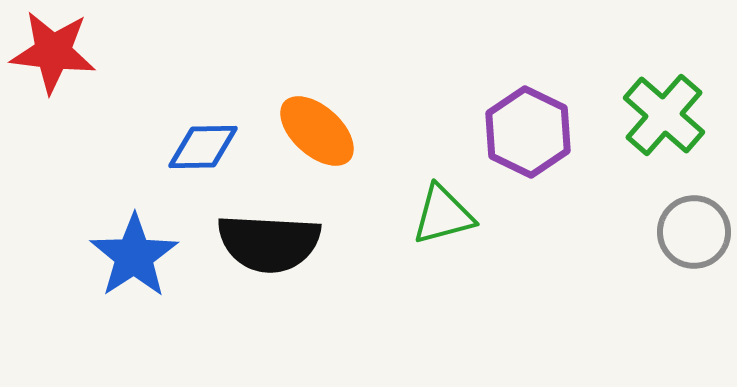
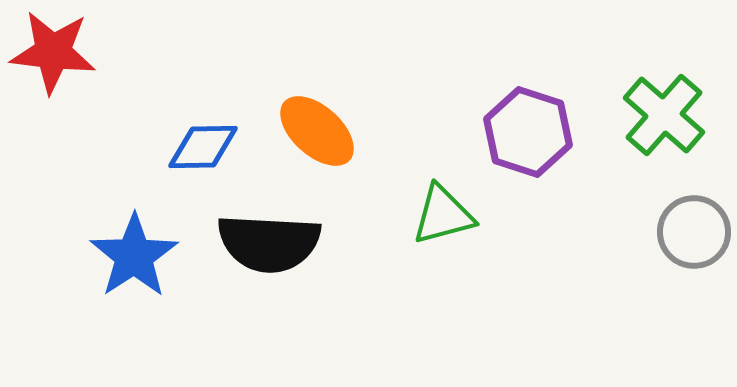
purple hexagon: rotated 8 degrees counterclockwise
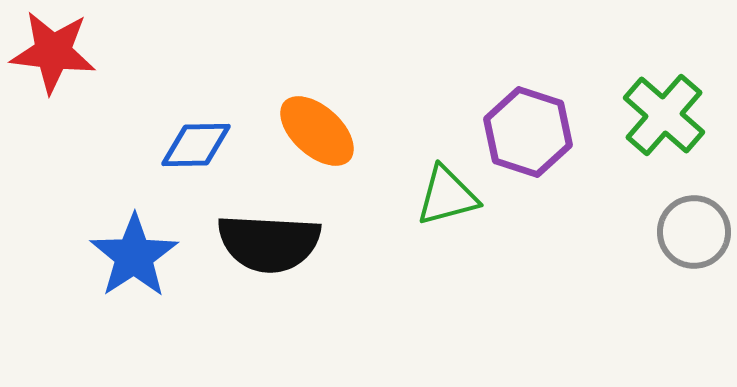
blue diamond: moved 7 px left, 2 px up
green triangle: moved 4 px right, 19 px up
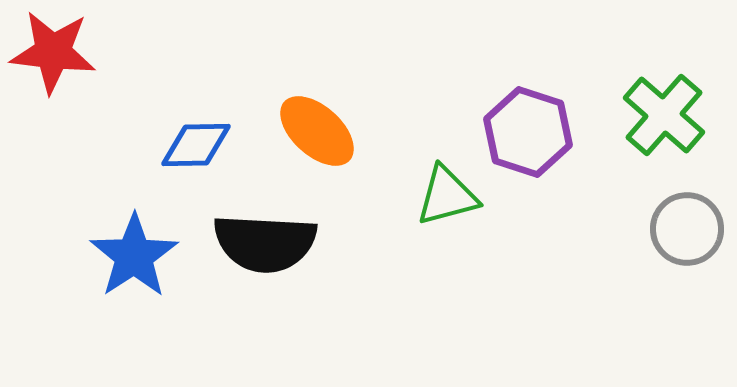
gray circle: moved 7 px left, 3 px up
black semicircle: moved 4 px left
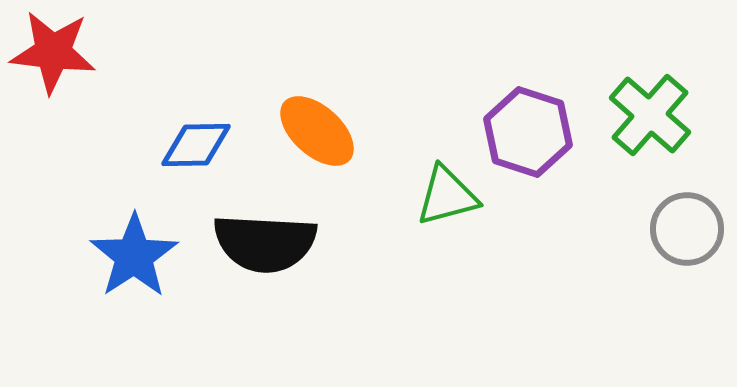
green cross: moved 14 px left
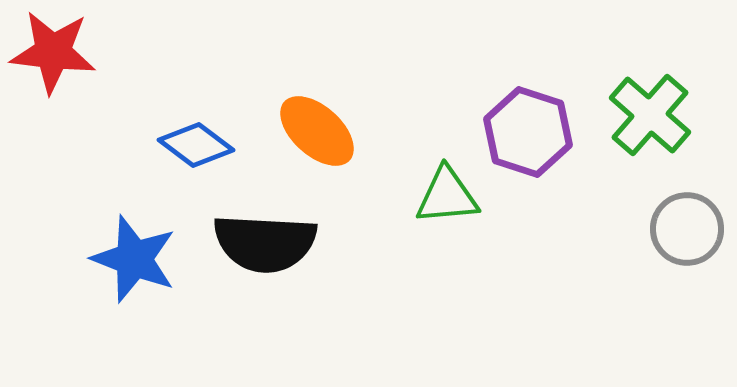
blue diamond: rotated 38 degrees clockwise
green triangle: rotated 10 degrees clockwise
blue star: moved 3 px down; rotated 18 degrees counterclockwise
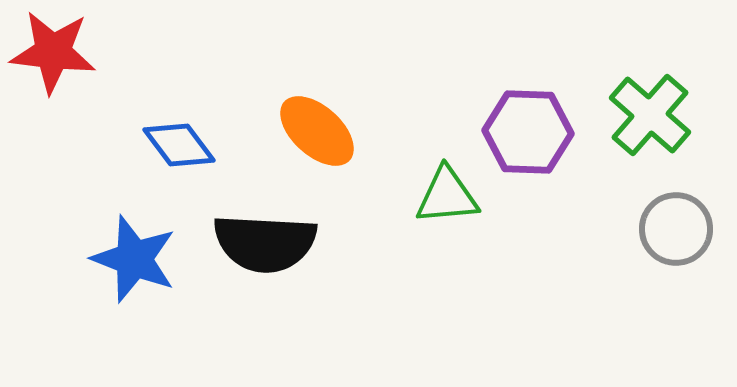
purple hexagon: rotated 16 degrees counterclockwise
blue diamond: moved 17 px left; rotated 16 degrees clockwise
gray circle: moved 11 px left
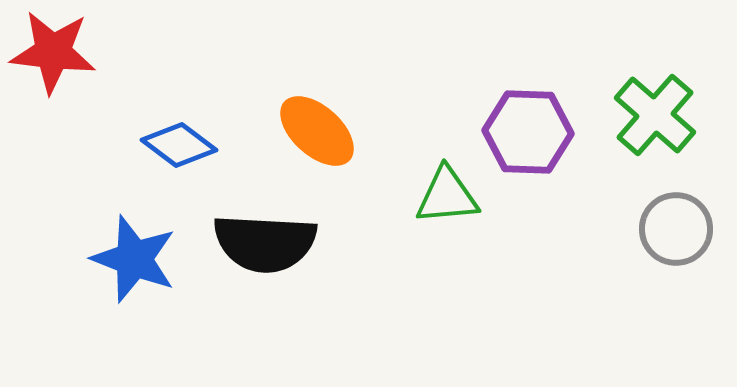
green cross: moved 5 px right
blue diamond: rotated 16 degrees counterclockwise
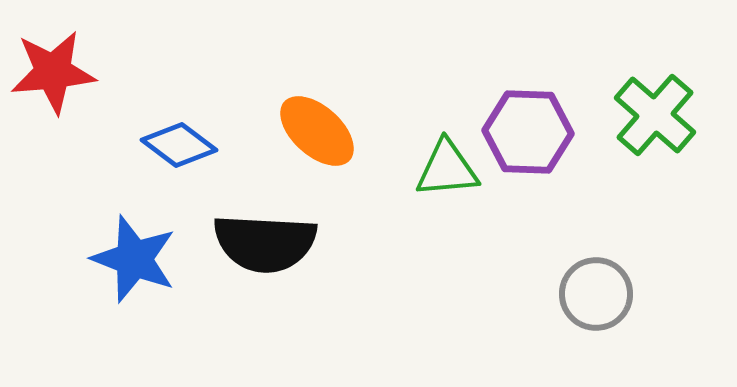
red star: moved 20 px down; rotated 12 degrees counterclockwise
green triangle: moved 27 px up
gray circle: moved 80 px left, 65 px down
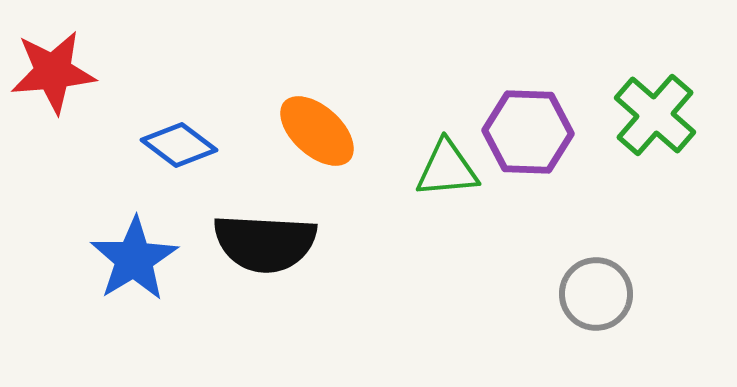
blue star: rotated 20 degrees clockwise
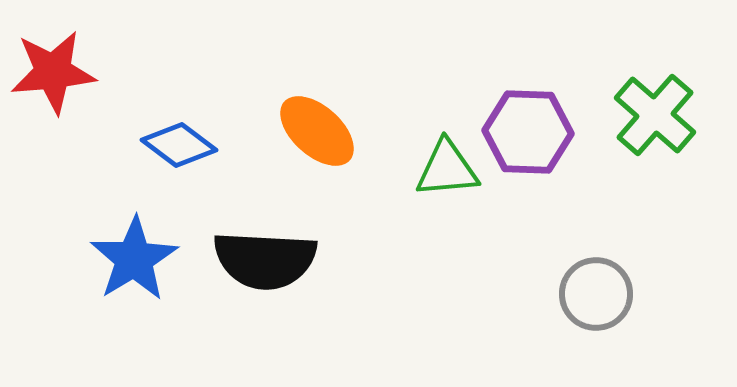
black semicircle: moved 17 px down
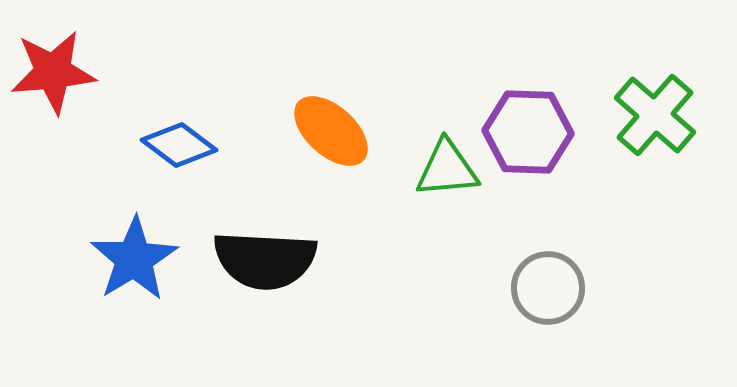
orange ellipse: moved 14 px right
gray circle: moved 48 px left, 6 px up
